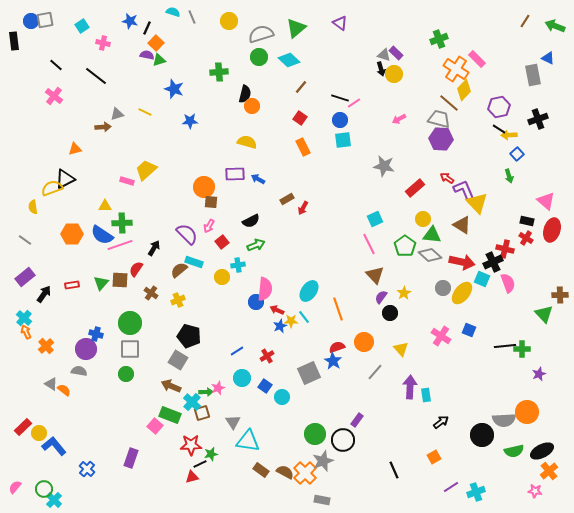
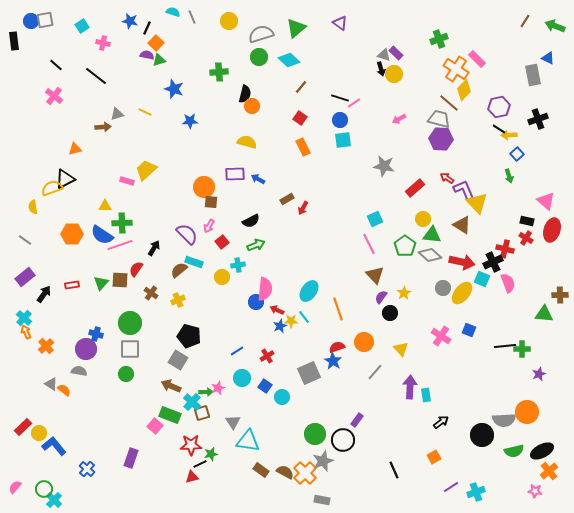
green triangle at (544, 314): rotated 42 degrees counterclockwise
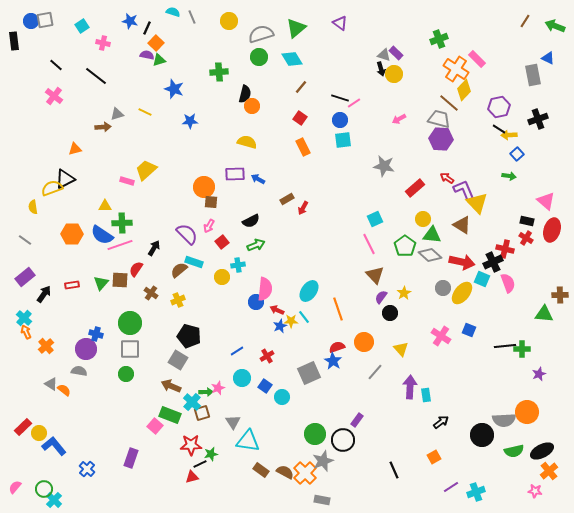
cyan diamond at (289, 60): moved 3 px right, 1 px up; rotated 15 degrees clockwise
green arrow at (509, 176): rotated 64 degrees counterclockwise
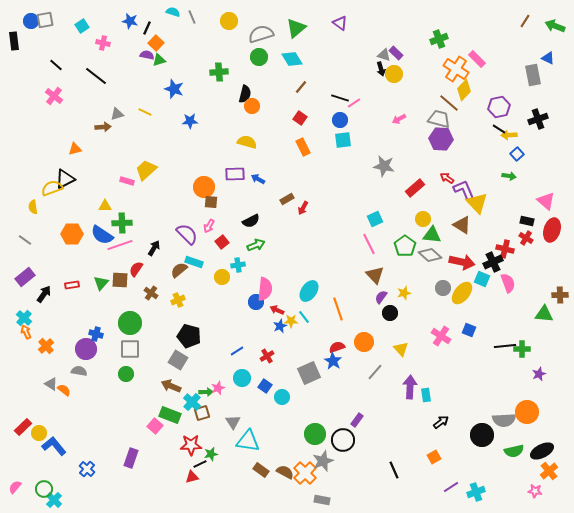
yellow star at (404, 293): rotated 16 degrees clockwise
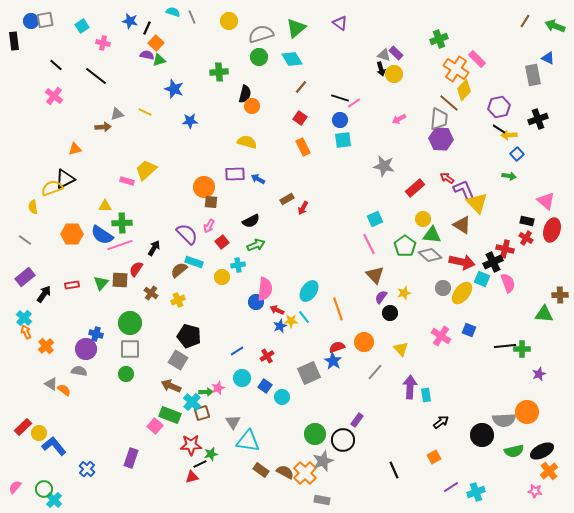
gray trapezoid at (439, 119): rotated 80 degrees clockwise
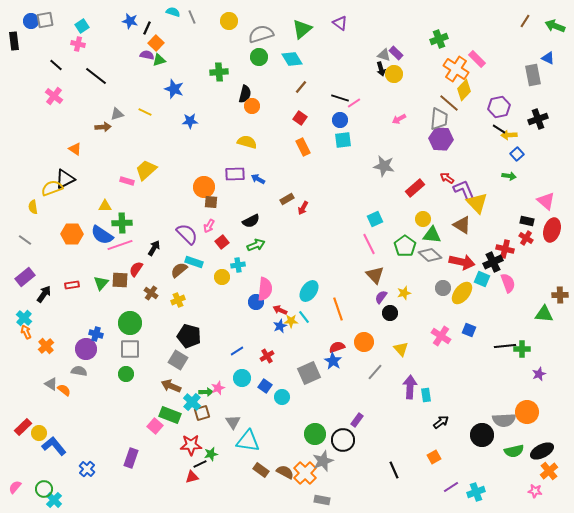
green triangle at (296, 28): moved 6 px right, 1 px down
pink cross at (103, 43): moved 25 px left, 1 px down
orange triangle at (75, 149): rotated 48 degrees clockwise
red arrow at (277, 310): moved 3 px right
